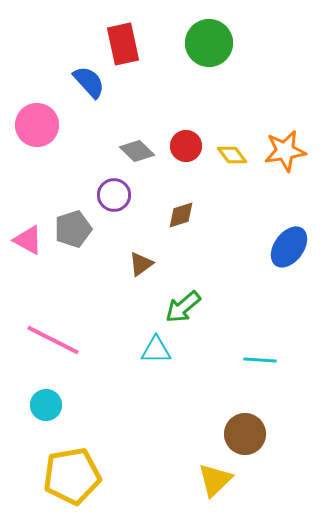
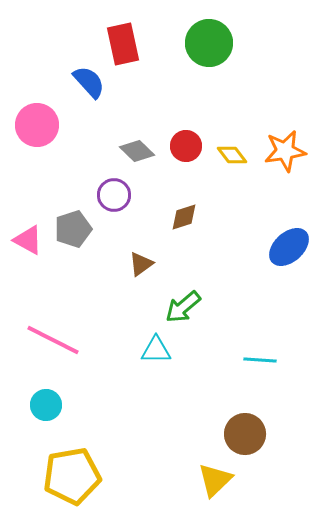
brown diamond: moved 3 px right, 2 px down
blue ellipse: rotated 12 degrees clockwise
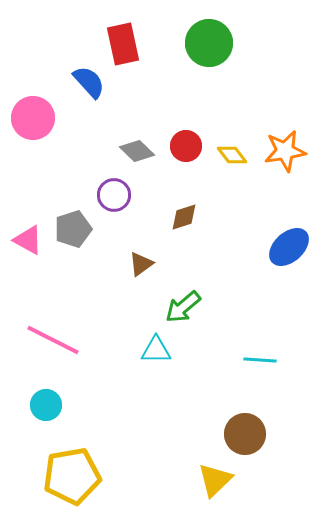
pink circle: moved 4 px left, 7 px up
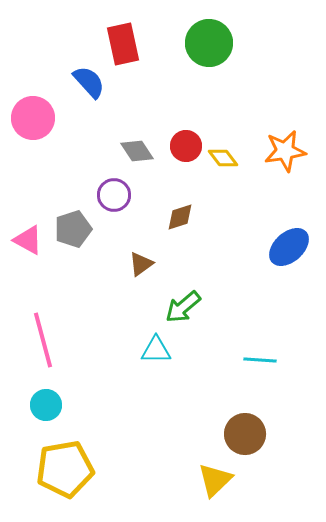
gray diamond: rotated 12 degrees clockwise
yellow diamond: moved 9 px left, 3 px down
brown diamond: moved 4 px left
pink line: moved 10 px left; rotated 48 degrees clockwise
yellow pentagon: moved 7 px left, 7 px up
